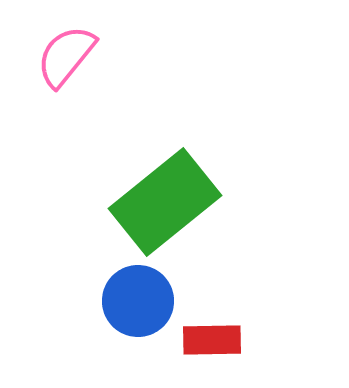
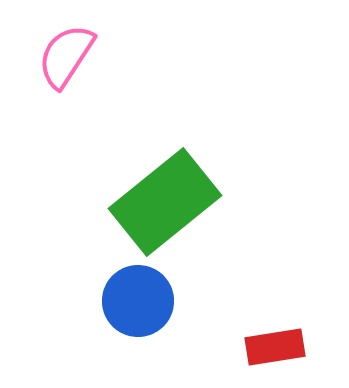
pink semicircle: rotated 6 degrees counterclockwise
red rectangle: moved 63 px right, 7 px down; rotated 8 degrees counterclockwise
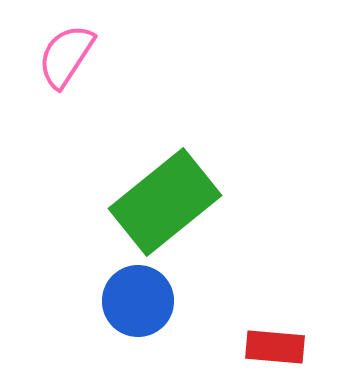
red rectangle: rotated 14 degrees clockwise
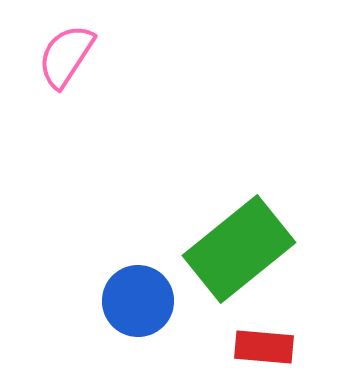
green rectangle: moved 74 px right, 47 px down
red rectangle: moved 11 px left
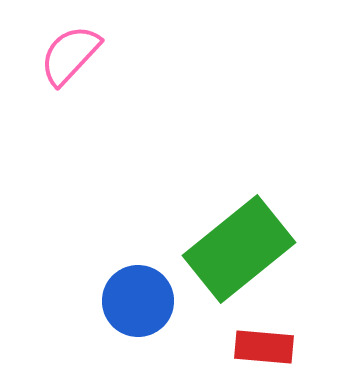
pink semicircle: moved 4 px right, 1 px up; rotated 10 degrees clockwise
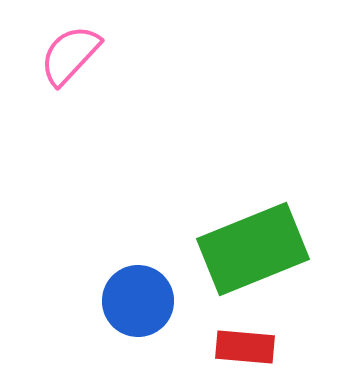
green rectangle: moved 14 px right; rotated 17 degrees clockwise
red rectangle: moved 19 px left
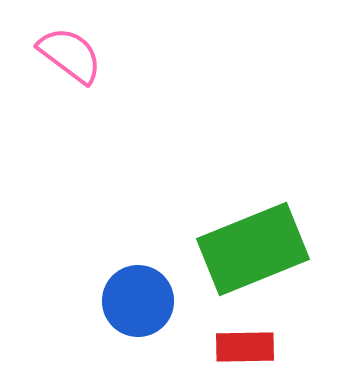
pink semicircle: rotated 84 degrees clockwise
red rectangle: rotated 6 degrees counterclockwise
